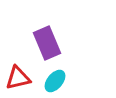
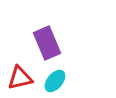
red triangle: moved 2 px right
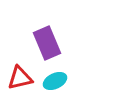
cyan ellipse: rotated 25 degrees clockwise
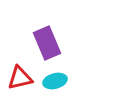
cyan ellipse: rotated 10 degrees clockwise
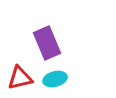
cyan ellipse: moved 2 px up
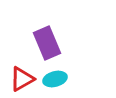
red triangle: moved 2 px right, 1 px down; rotated 16 degrees counterclockwise
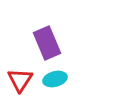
red triangle: moved 2 px left, 1 px down; rotated 28 degrees counterclockwise
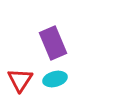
purple rectangle: moved 6 px right
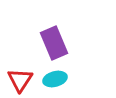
purple rectangle: moved 1 px right
